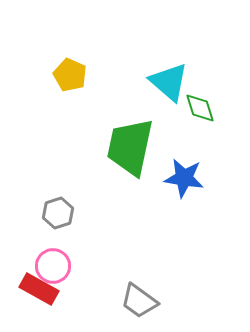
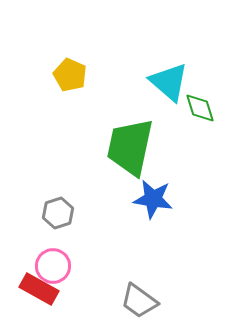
blue star: moved 31 px left, 21 px down
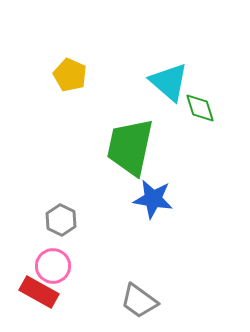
gray hexagon: moved 3 px right, 7 px down; rotated 16 degrees counterclockwise
red rectangle: moved 3 px down
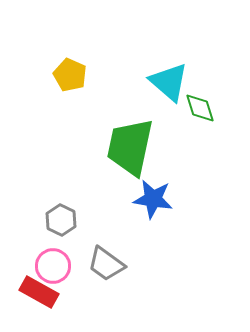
gray trapezoid: moved 33 px left, 37 px up
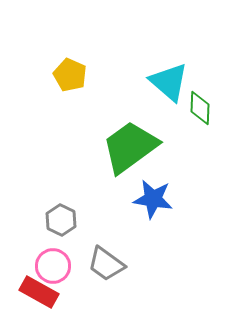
green diamond: rotated 20 degrees clockwise
green trapezoid: rotated 42 degrees clockwise
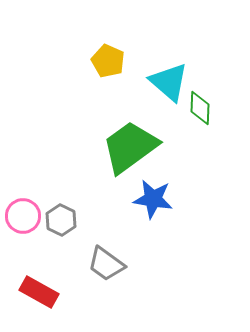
yellow pentagon: moved 38 px right, 14 px up
pink circle: moved 30 px left, 50 px up
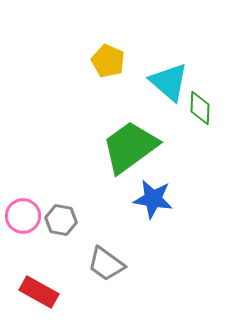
gray hexagon: rotated 16 degrees counterclockwise
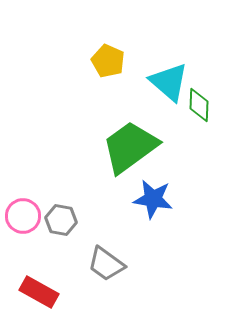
green diamond: moved 1 px left, 3 px up
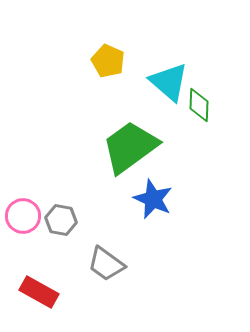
blue star: rotated 15 degrees clockwise
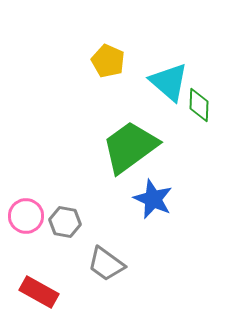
pink circle: moved 3 px right
gray hexagon: moved 4 px right, 2 px down
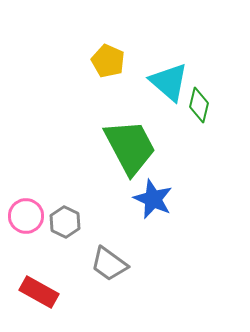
green diamond: rotated 12 degrees clockwise
green trapezoid: rotated 98 degrees clockwise
gray hexagon: rotated 16 degrees clockwise
gray trapezoid: moved 3 px right
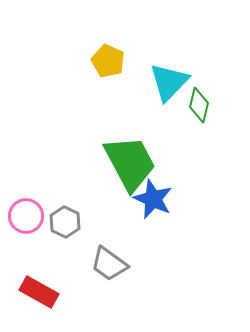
cyan triangle: rotated 33 degrees clockwise
green trapezoid: moved 16 px down
